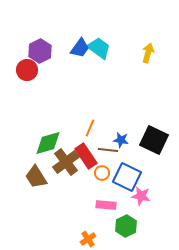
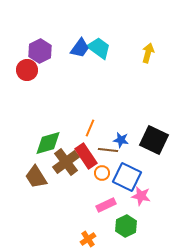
pink rectangle: rotated 30 degrees counterclockwise
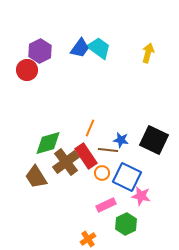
green hexagon: moved 2 px up
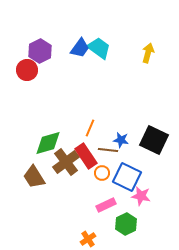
brown trapezoid: moved 2 px left
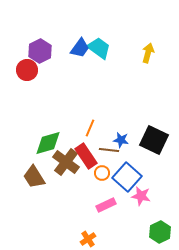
brown line: moved 1 px right
brown cross: rotated 16 degrees counterclockwise
blue square: rotated 16 degrees clockwise
green hexagon: moved 34 px right, 8 px down
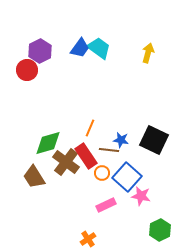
green hexagon: moved 2 px up
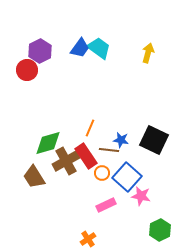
brown cross: moved 1 px up; rotated 24 degrees clockwise
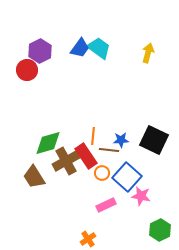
orange line: moved 3 px right, 8 px down; rotated 18 degrees counterclockwise
blue star: rotated 14 degrees counterclockwise
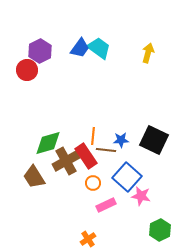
brown line: moved 3 px left
orange circle: moved 9 px left, 10 px down
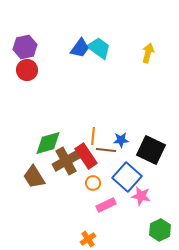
purple hexagon: moved 15 px left, 4 px up; rotated 15 degrees clockwise
black square: moved 3 px left, 10 px down
